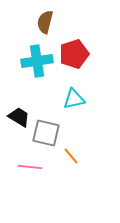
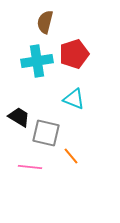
cyan triangle: rotated 35 degrees clockwise
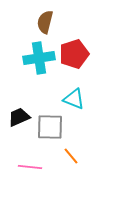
cyan cross: moved 2 px right, 3 px up
black trapezoid: rotated 55 degrees counterclockwise
gray square: moved 4 px right, 6 px up; rotated 12 degrees counterclockwise
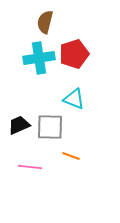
black trapezoid: moved 8 px down
orange line: rotated 30 degrees counterclockwise
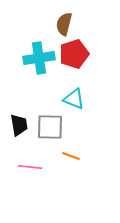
brown semicircle: moved 19 px right, 2 px down
black trapezoid: rotated 105 degrees clockwise
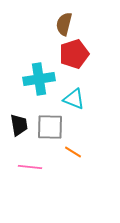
cyan cross: moved 21 px down
orange line: moved 2 px right, 4 px up; rotated 12 degrees clockwise
